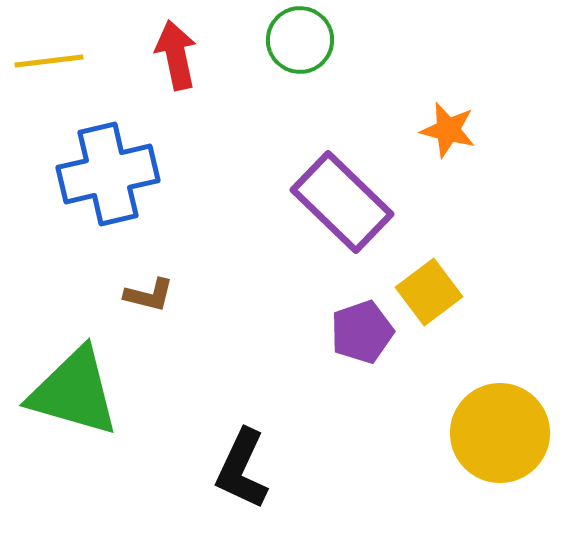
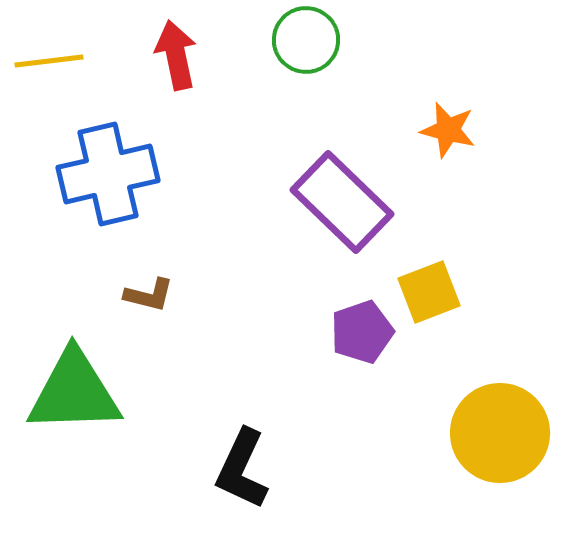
green circle: moved 6 px right
yellow square: rotated 16 degrees clockwise
green triangle: rotated 18 degrees counterclockwise
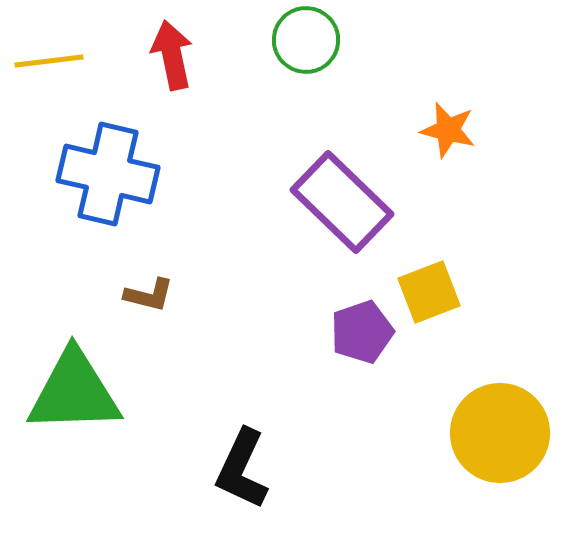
red arrow: moved 4 px left
blue cross: rotated 26 degrees clockwise
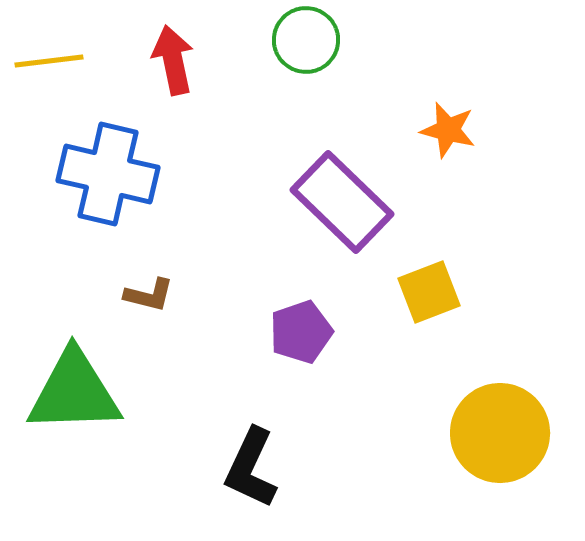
red arrow: moved 1 px right, 5 px down
purple pentagon: moved 61 px left
black L-shape: moved 9 px right, 1 px up
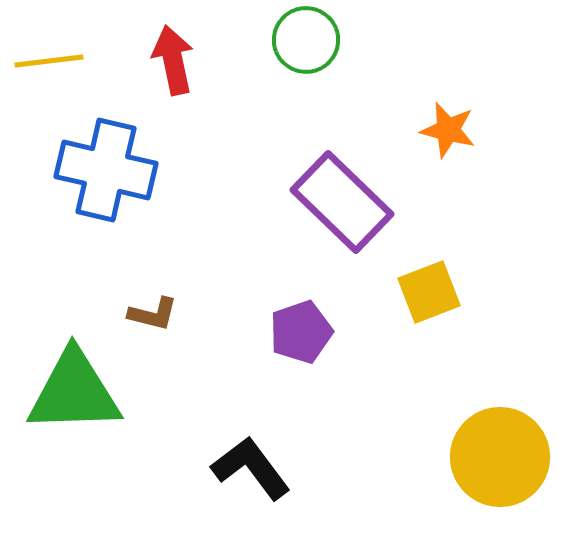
blue cross: moved 2 px left, 4 px up
brown L-shape: moved 4 px right, 19 px down
yellow circle: moved 24 px down
black L-shape: rotated 118 degrees clockwise
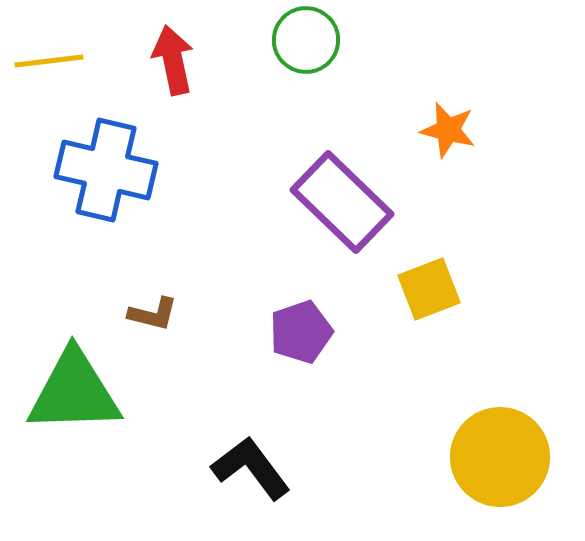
yellow square: moved 3 px up
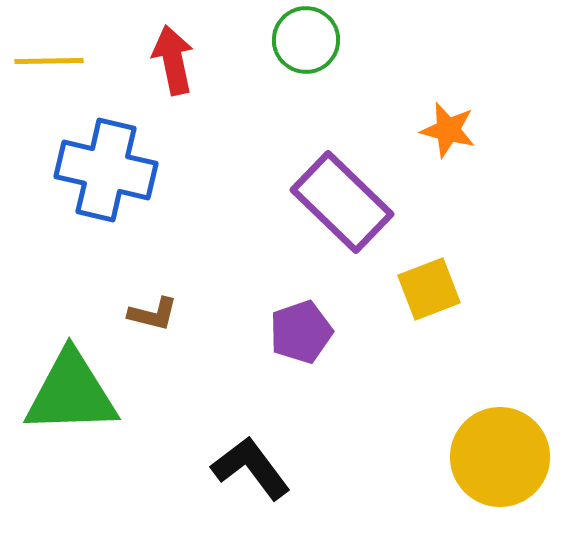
yellow line: rotated 6 degrees clockwise
green triangle: moved 3 px left, 1 px down
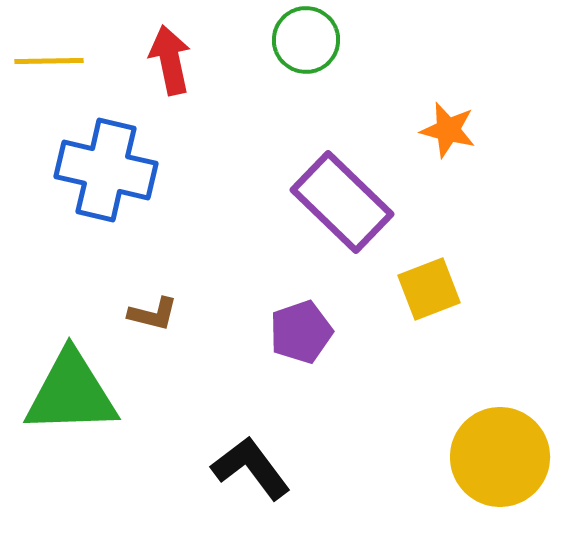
red arrow: moved 3 px left
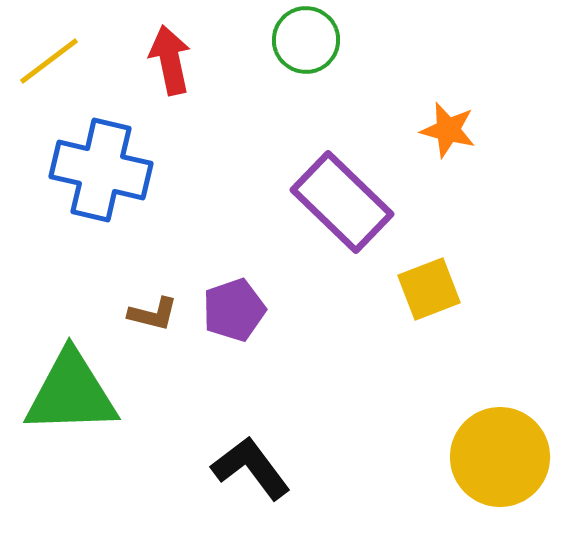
yellow line: rotated 36 degrees counterclockwise
blue cross: moved 5 px left
purple pentagon: moved 67 px left, 22 px up
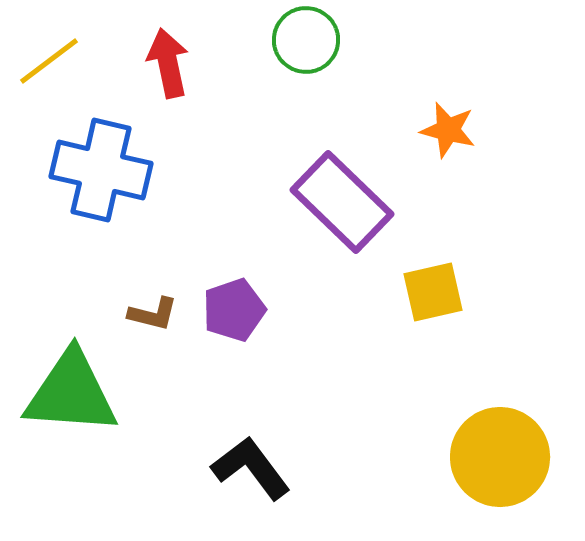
red arrow: moved 2 px left, 3 px down
yellow square: moved 4 px right, 3 px down; rotated 8 degrees clockwise
green triangle: rotated 6 degrees clockwise
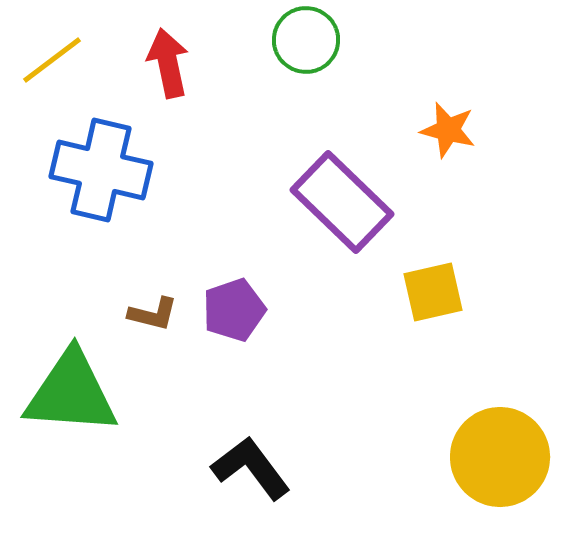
yellow line: moved 3 px right, 1 px up
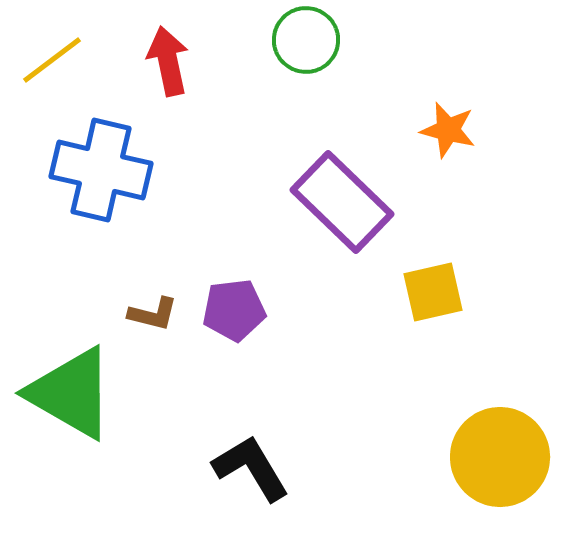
red arrow: moved 2 px up
purple pentagon: rotated 12 degrees clockwise
green triangle: rotated 26 degrees clockwise
black L-shape: rotated 6 degrees clockwise
